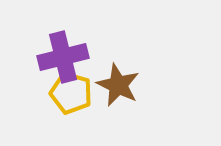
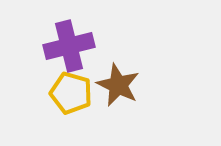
purple cross: moved 6 px right, 11 px up
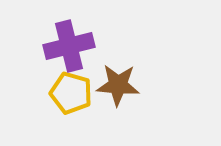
brown star: rotated 21 degrees counterclockwise
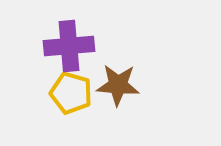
purple cross: rotated 9 degrees clockwise
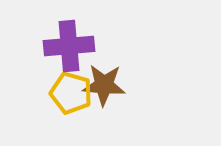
brown star: moved 14 px left
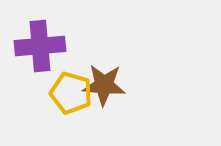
purple cross: moved 29 px left
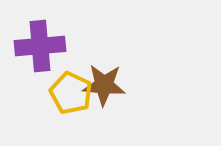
yellow pentagon: rotated 9 degrees clockwise
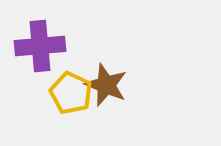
brown star: moved 2 px right; rotated 18 degrees clockwise
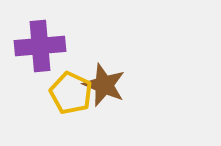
brown star: moved 2 px left
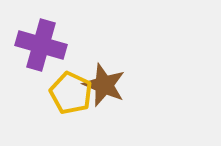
purple cross: moved 1 px right, 1 px up; rotated 21 degrees clockwise
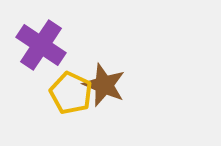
purple cross: rotated 18 degrees clockwise
